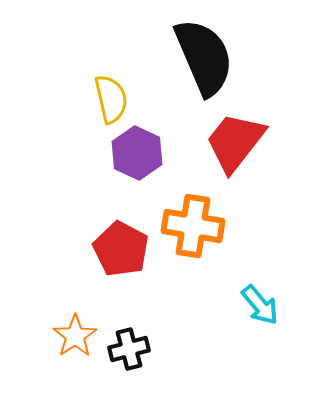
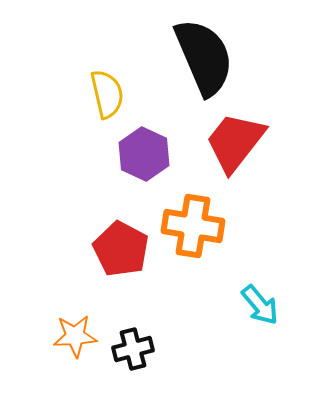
yellow semicircle: moved 4 px left, 5 px up
purple hexagon: moved 7 px right, 1 px down
orange star: rotated 30 degrees clockwise
black cross: moved 4 px right
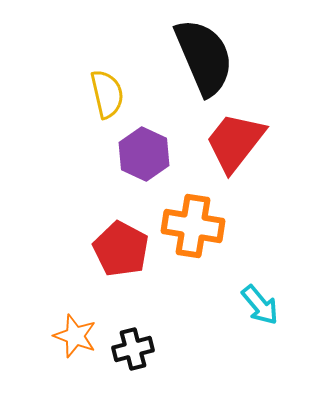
orange star: rotated 24 degrees clockwise
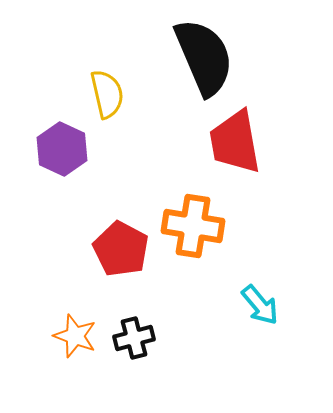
red trapezoid: rotated 48 degrees counterclockwise
purple hexagon: moved 82 px left, 5 px up
black cross: moved 1 px right, 11 px up
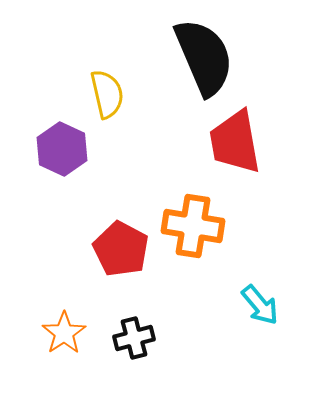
orange star: moved 11 px left, 3 px up; rotated 18 degrees clockwise
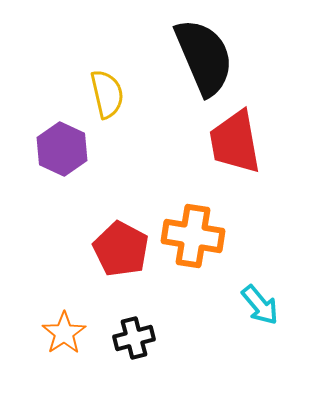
orange cross: moved 10 px down
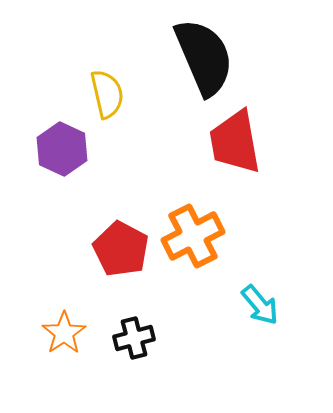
orange cross: rotated 36 degrees counterclockwise
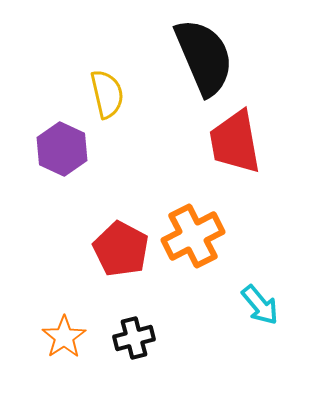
orange star: moved 4 px down
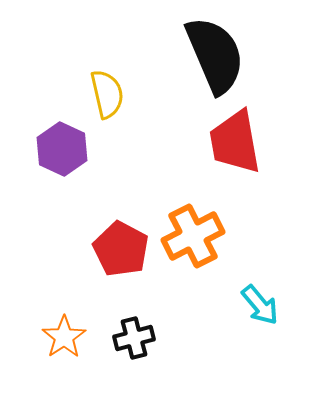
black semicircle: moved 11 px right, 2 px up
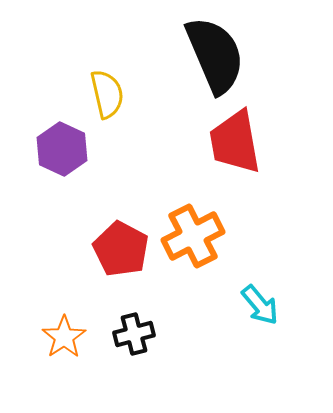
black cross: moved 4 px up
